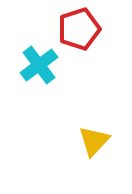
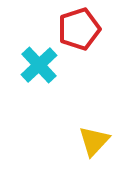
cyan cross: rotated 6 degrees counterclockwise
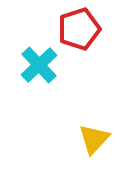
yellow triangle: moved 2 px up
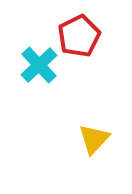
red pentagon: moved 7 px down; rotated 9 degrees counterclockwise
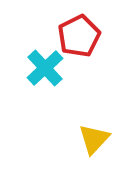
cyan cross: moved 6 px right, 3 px down
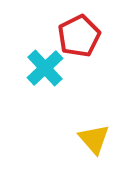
yellow triangle: rotated 24 degrees counterclockwise
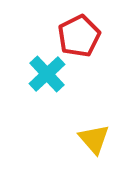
cyan cross: moved 2 px right, 6 px down
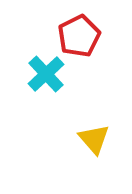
cyan cross: moved 1 px left
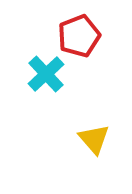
red pentagon: rotated 6 degrees clockwise
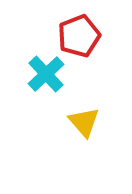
yellow triangle: moved 10 px left, 17 px up
